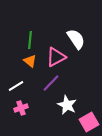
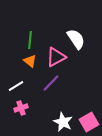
white star: moved 4 px left, 17 px down
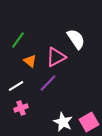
green line: moved 12 px left; rotated 30 degrees clockwise
purple line: moved 3 px left
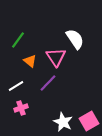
white semicircle: moved 1 px left
pink triangle: rotated 35 degrees counterclockwise
pink square: moved 1 px up
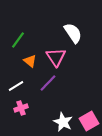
white semicircle: moved 2 px left, 6 px up
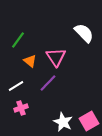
white semicircle: moved 11 px right; rotated 10 degrees counterclockwise
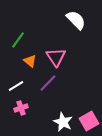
white semicircle: moved 8 px left, 13 px up
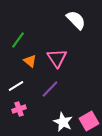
pink triangle: moved 1 px right, 1 px down
purple line: moved 2 px right, 6 px down
pink cross: moved 2 px left, 1 px down
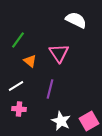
white semicircle: rotated 20 degrees counterclockwise
pink triangle: moved 2 px right, 5 px up
purple line: rotated 30 degrees counterclockwise
pink cross: rotated 24 degrees clockwise
white star: moved 2 px left, 1 px up
